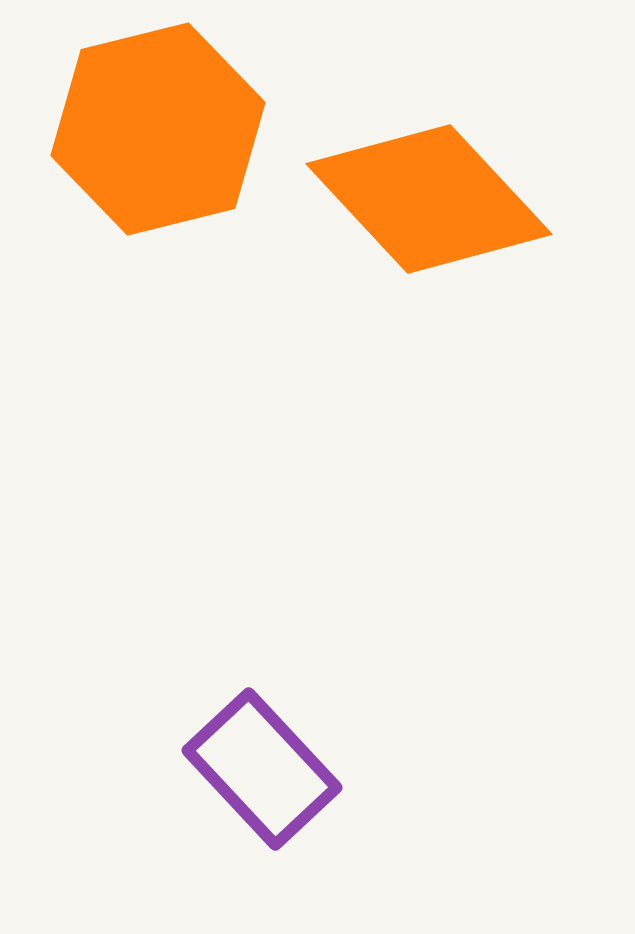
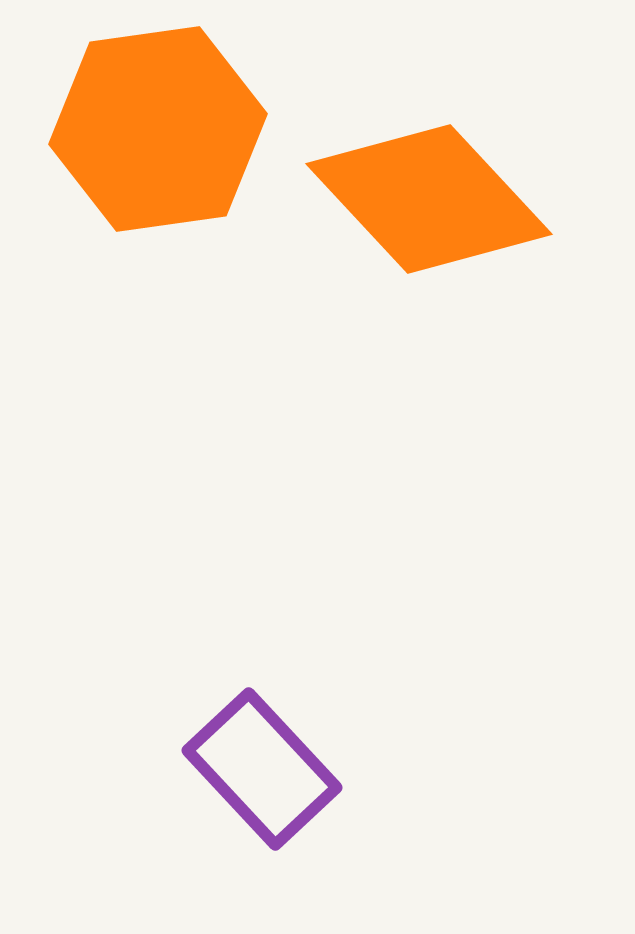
orange hexagon: rotated 6 degrees clockwise
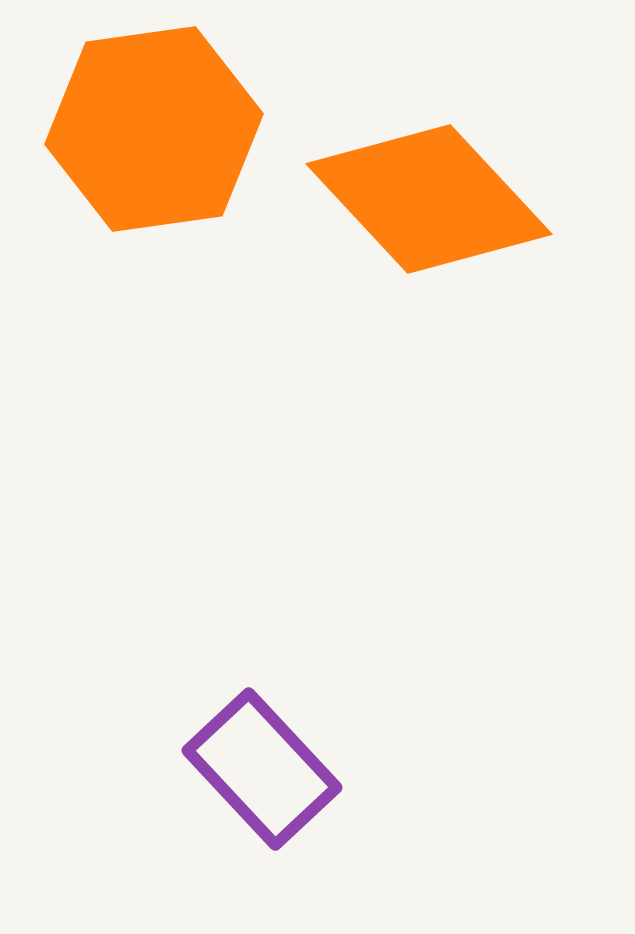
orange hexagon: moved 4 px left
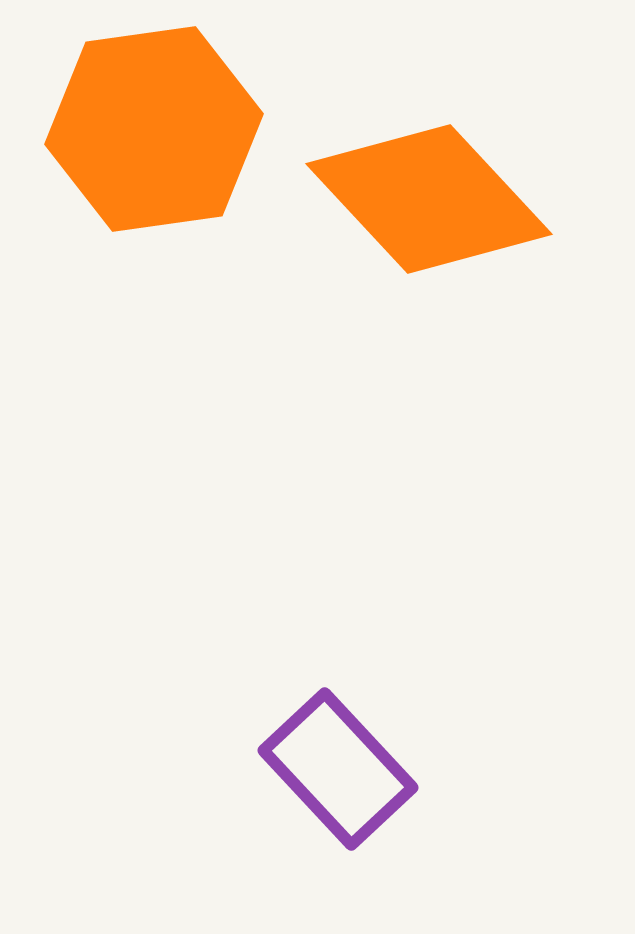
purple rectangle: moved 76 px right
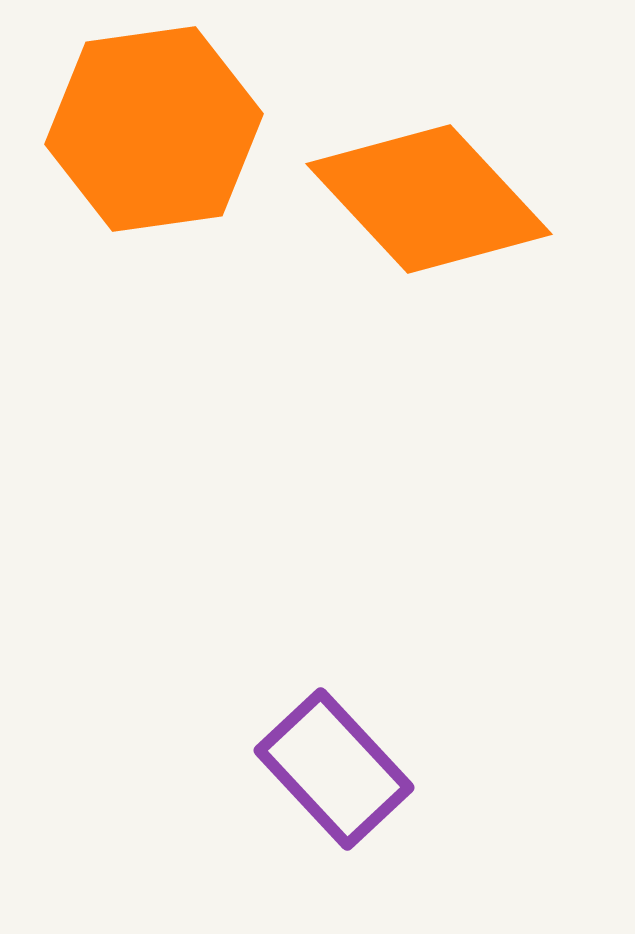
purple rectangle: moved 4 px left
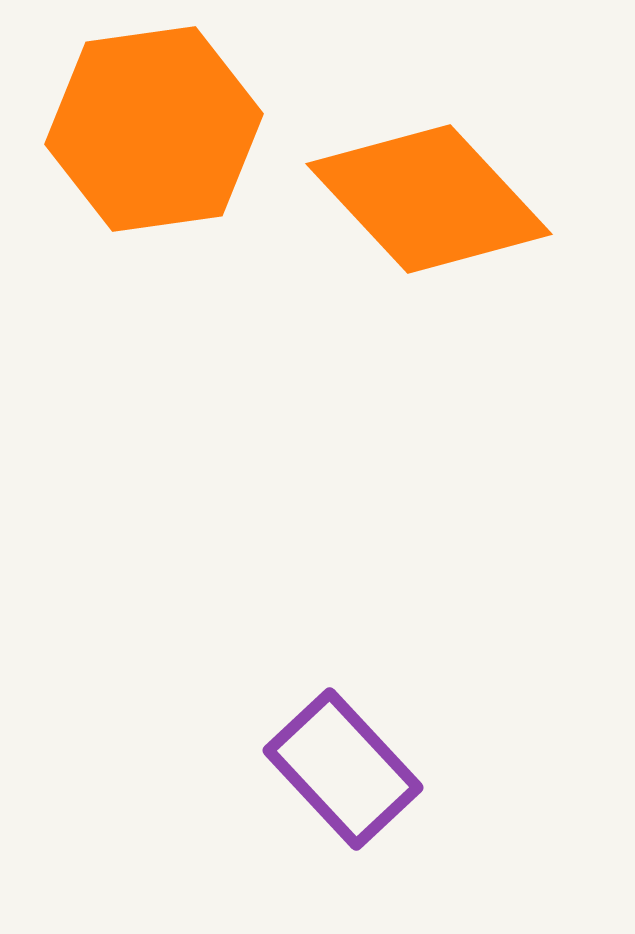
purple rectangle: moved 9 px right
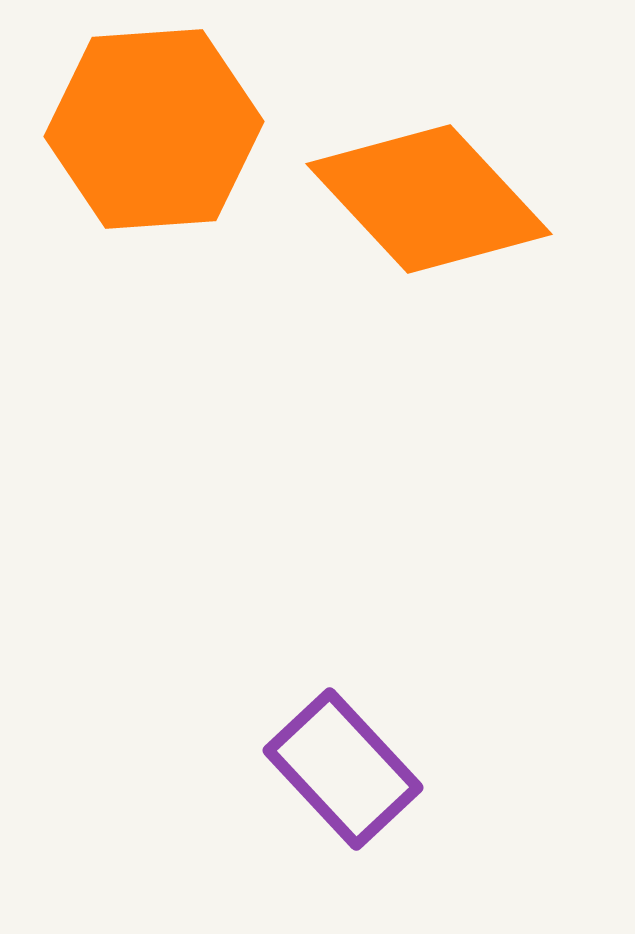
orange hexagon: rotated 4 degrees clockwise
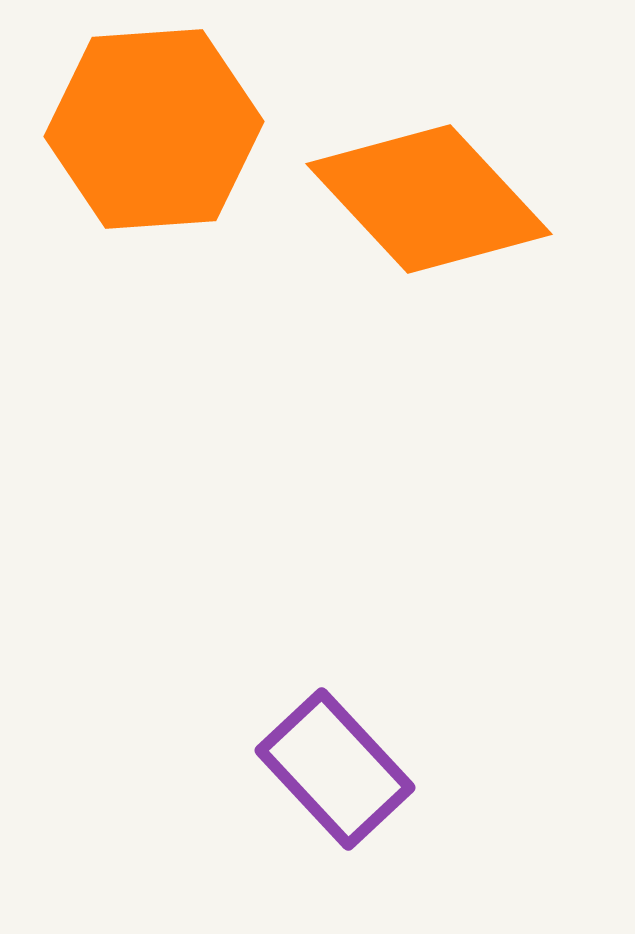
purple rectangle: moved 8 px left
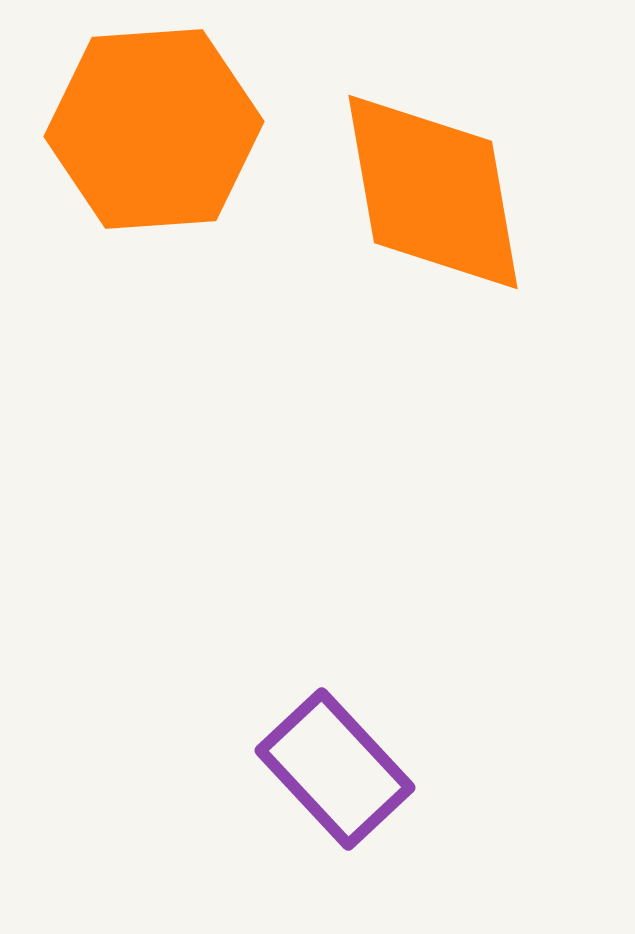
orange diamond: moved 4 px right, 7 px up; rotated 33 degrees clockwise
